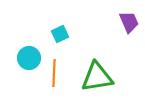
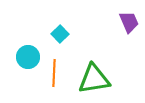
cyan square: rotated 18 degrees counterclockwise
cyan circle: moved 1 px left, 1 px up
green triangle: moved 3 px left, 2 px down
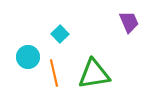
orange line: rotated 16 degrees counterclockwise
green triangle: moved 5 px up
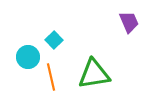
cyan square: moved 6 px left, 6 px down
orange line: moved 3 px left, 4 px down
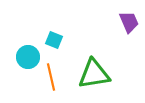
cyan square: rotated 24 degrees counterclockwise
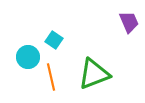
cyan square: rotated 12 degrees clockwise
green triangle: rotated 12 degrees counterclockwise
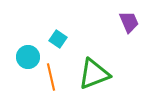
cyan square: moved 4 px right, 1 px up
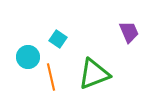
purple trapezoid: moved 10 px down
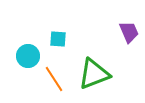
cyan square: rotated 30 degrees counterclockwise
cyan circle: moved 1 px up
orange line: moved 3 px right, 2 px down; rotated 20 degrees counterclockwise
